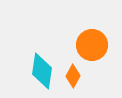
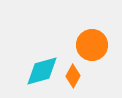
cyan diamond: rotated 66 degrees clockwise
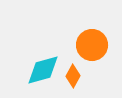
cyan diamond: moved 1 px right, 1 px up
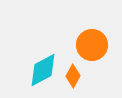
cyan diamond: rotated 12 degrees counterclockwise
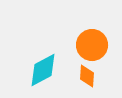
orange diamond: moved 14 px right; rotated 25 degrees counterclockwise
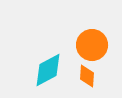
cyan diamond: moved 5 px right
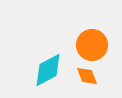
orange diamond: rotated 25 degrees counterclockwise
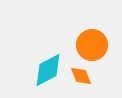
orange diamond: moved 6 px left
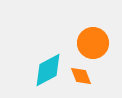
orange circle: moved 1 px right, 2 px up
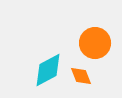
orange circle: moved 2 px right
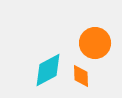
orange diamond: rotated 20 degrees clockwise
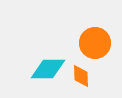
cyan diamond: moved 1 px up; rotated 27 degrees clockwise
